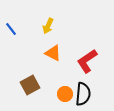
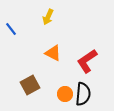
yellow arrow: moved 9 px up
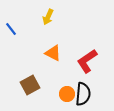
orange circle: moved 2 px right
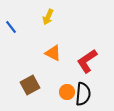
blue line: moved 2 px up
orange circle: moved 2 px up
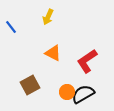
black semicircle: rotated 125 degrees counterclockwise
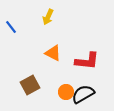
red L-shape: rotated 140 degrees counterclockwise
orange circle: moved 1 px left
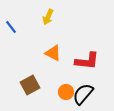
black semicircle: rotated 20 degrees counterclockwise
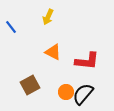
orange triangle: moved 1 px up
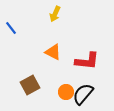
yellow arrow: moved 7 px right, 3 px up
blue line: moved 1 px down
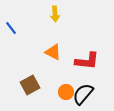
yellow arrow: rotated 28 degrees counterclockwise
